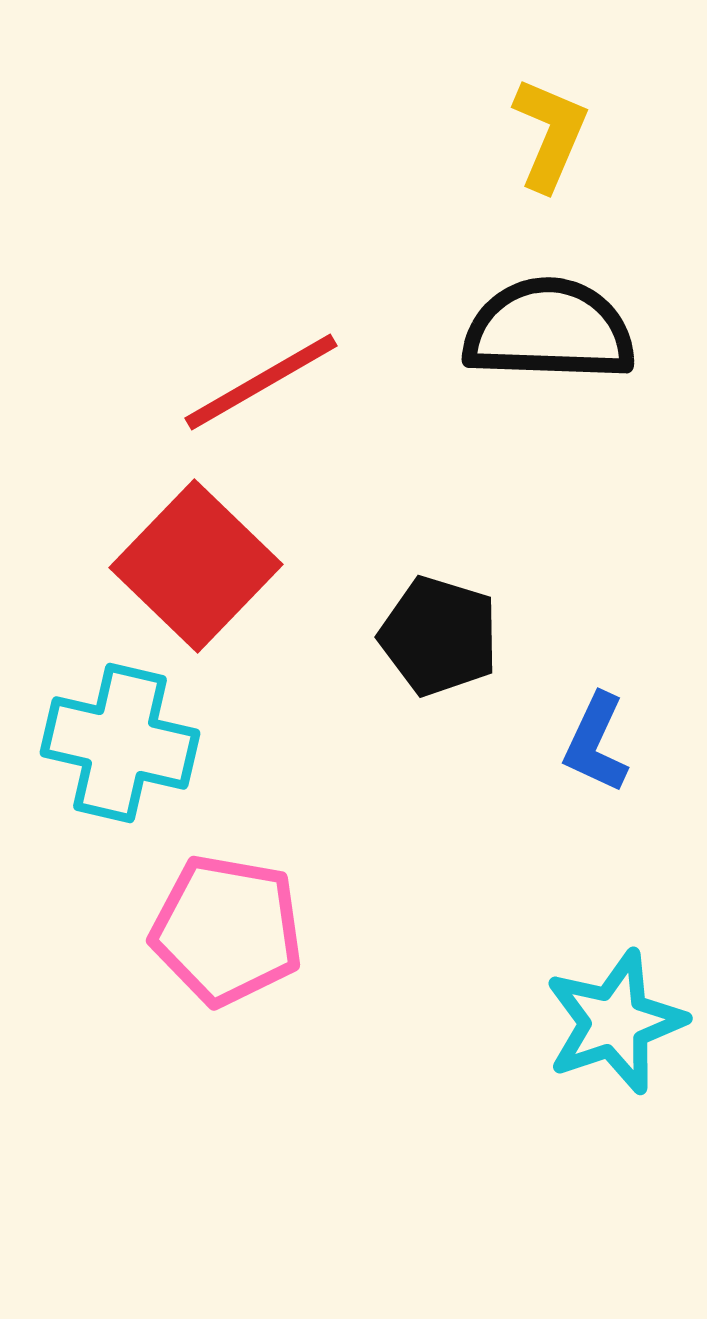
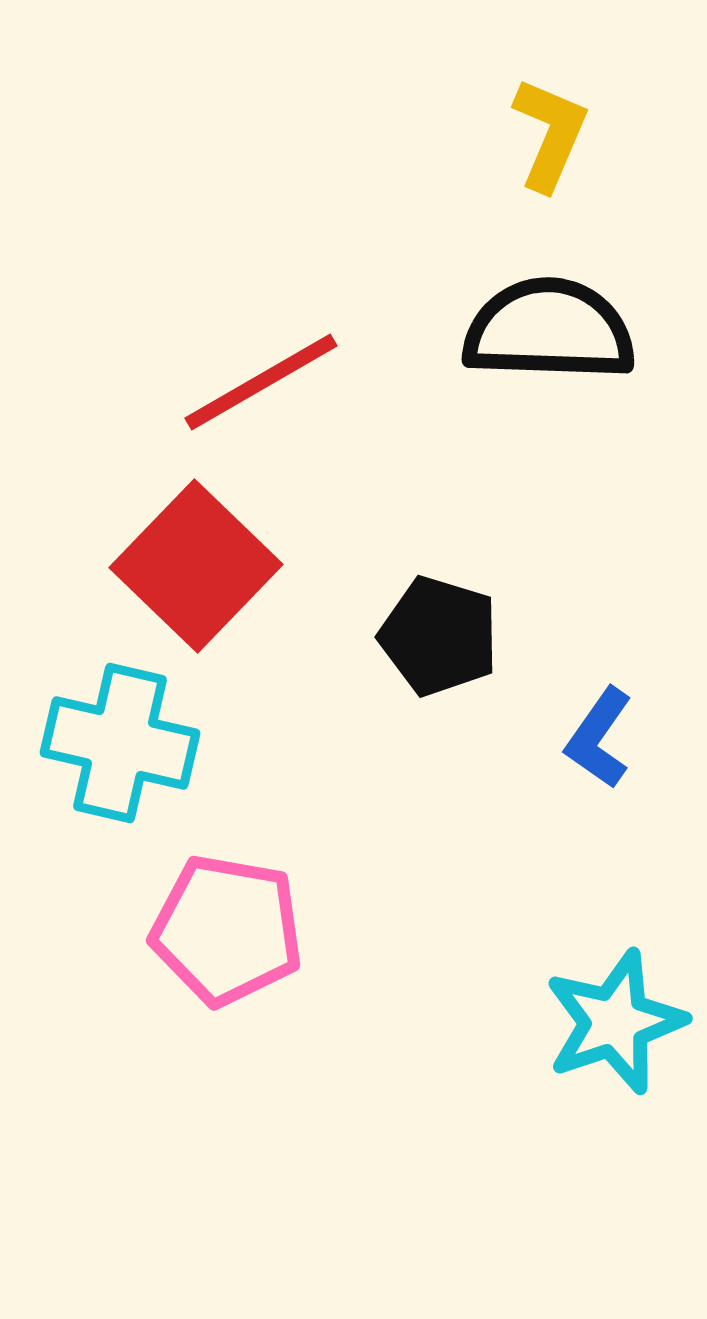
blue L-shape: moved 3 px right, 5 px up; rotated 10 degrees clockwise
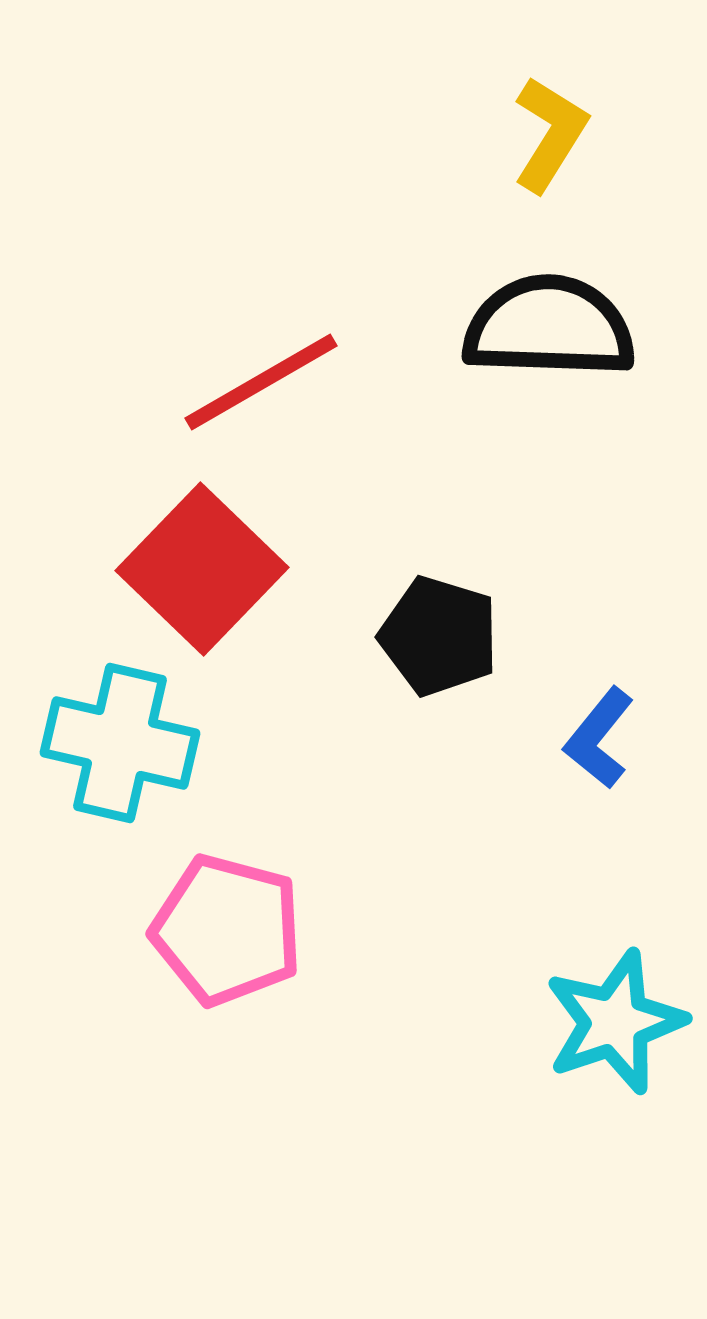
yellow L-shape: rotated 9 degrees clockwise
black semicircle: moved 3 px up
red square: moved 6 px right, 3 px down
blue L-shape: rotated 4 degrees clockwise
pink pentagon: rotated 5 degrees clockwise
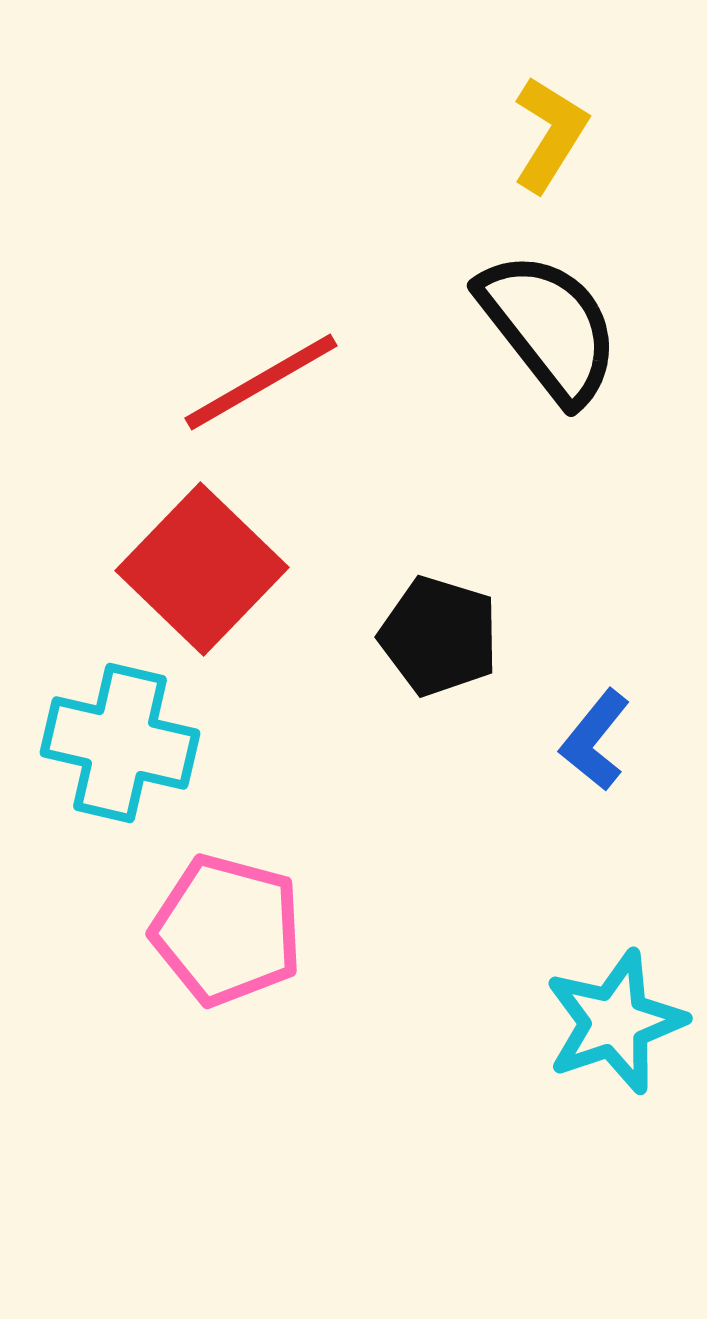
black semicircle: rotated 50 degrees clockwise
blue L-shape: moved 4 px left, 2 px down
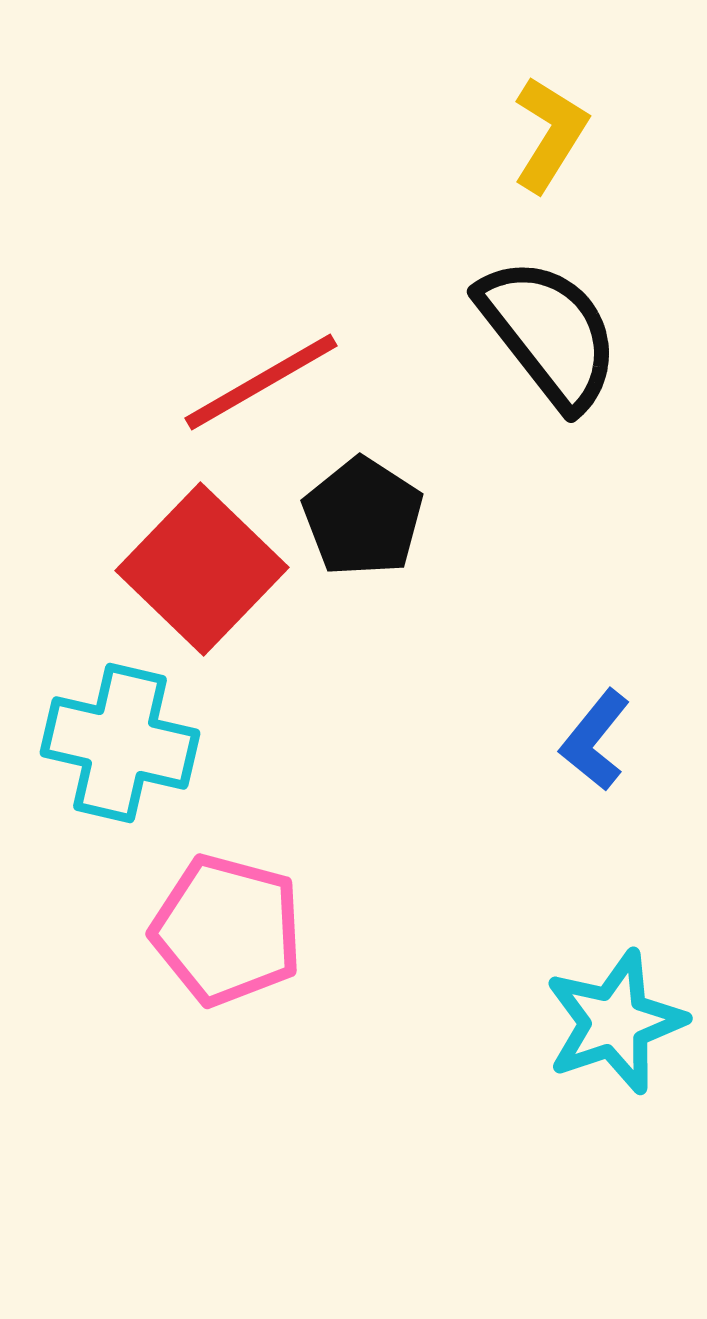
black semicircle: moved 6 px down
black pentagon: moved 76 px left, 119 px up; rotated 16 degrees clockwise
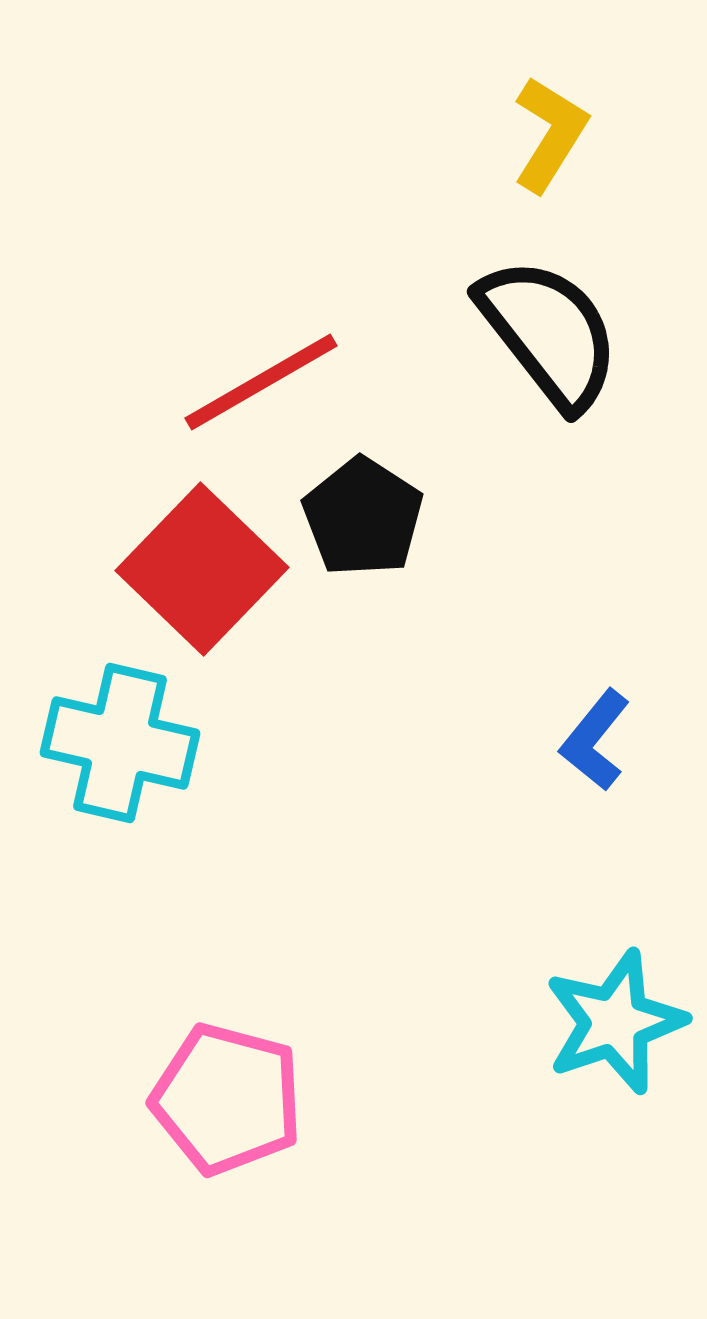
pink pentagon: moved 169 px down
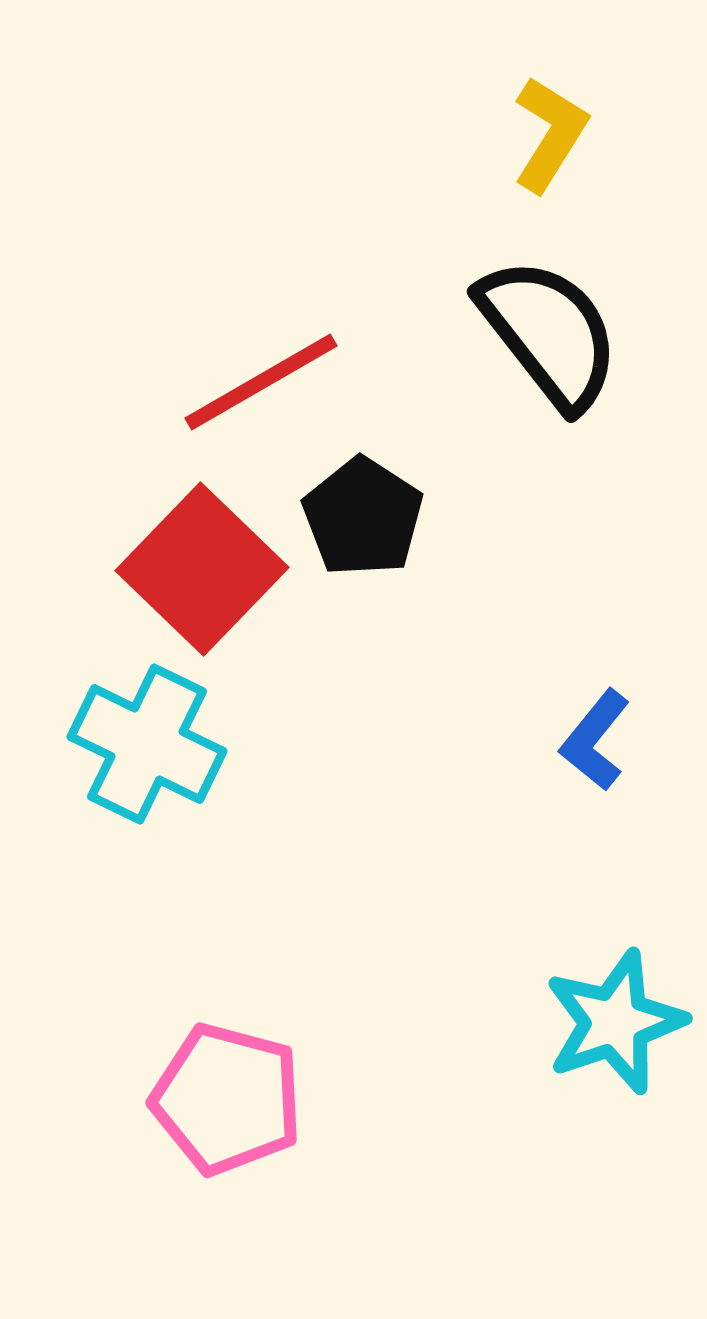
cyan cross: moved 27 px right, 1 px down; rotated 13 degrees clockwise
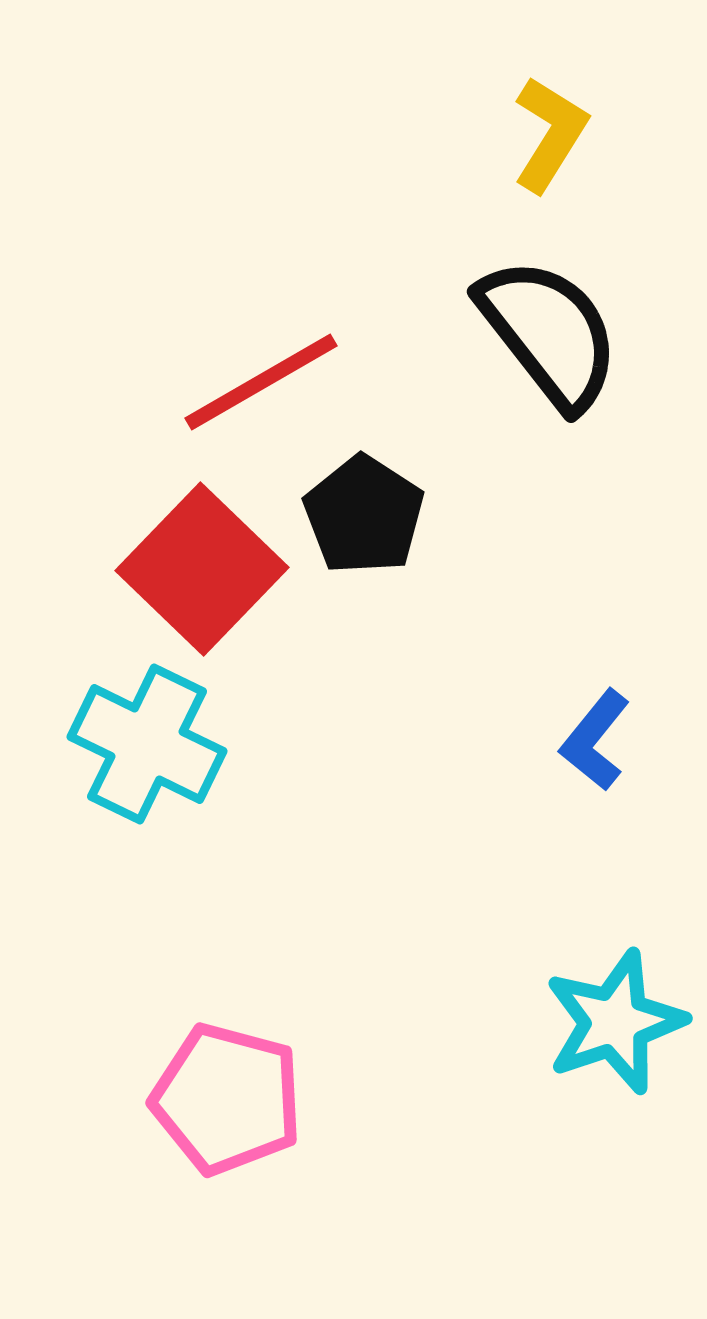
black pentagon: moved 1 px right, 2 px up
